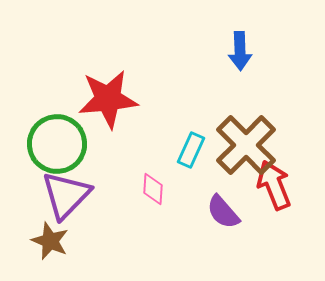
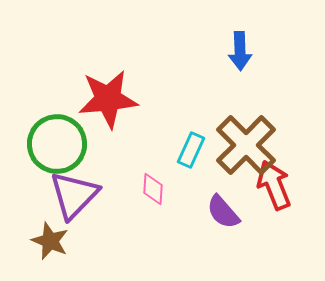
purple triangle: moved 8 px right
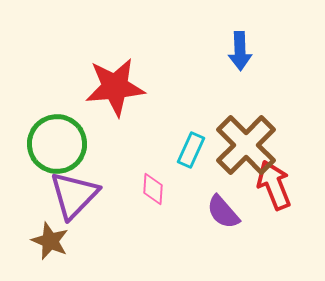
red star: moved 7 px right, 12 px up
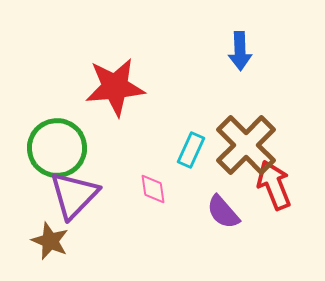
green circle: moved 4 px down
pink diamond: rotated 12 degrees counterclockwise
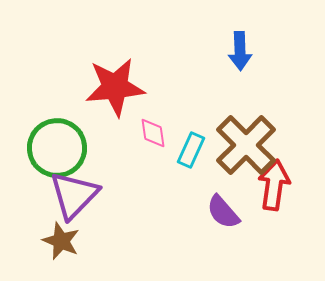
red arrow: rotated 30 degrees clockwise
pink diamond: moved 56 px up
brown star: moved 11 px right
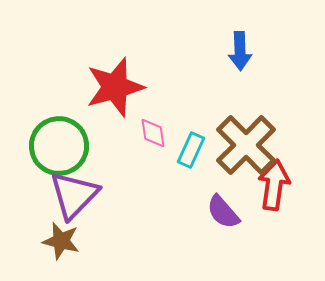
red star: rotated 10 degrees counterclockwise
green circle: moved 2 px right, 2 px up
brown star: rotated 9 degrees counterclockwise
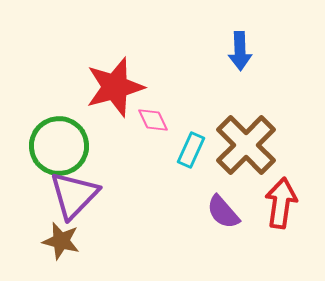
pink diamond: moved 13 px up; rotated 16 degrees counterclockwise
red arrow: moved 7 px right, 18 px down
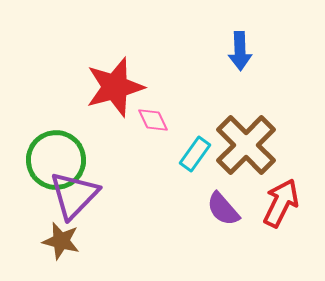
green circle: moved 3 px left, 14 px down
cyan rectangle: moved 4 px right, 4 px down; rotated 12 degrees clockwise
red arrow: rotated 18 degrees clockwise
purple semicircle: moved 3 px up
